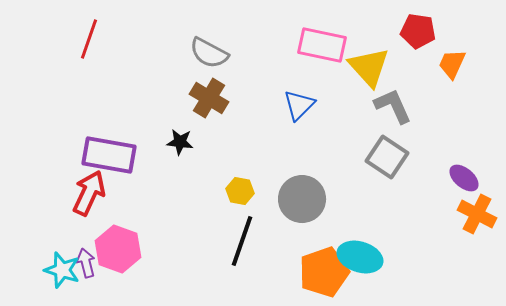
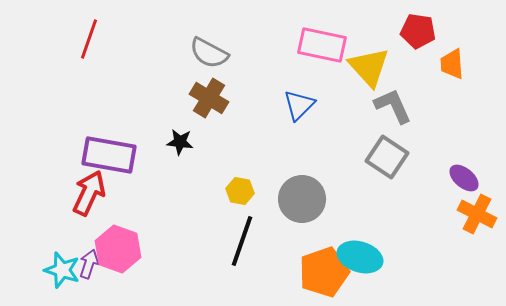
orange trapezoid: rotated 28 degrees counterclockwise
purple arrow: moved 3 px right, 1 px down; rotated 32 degrees clockwise
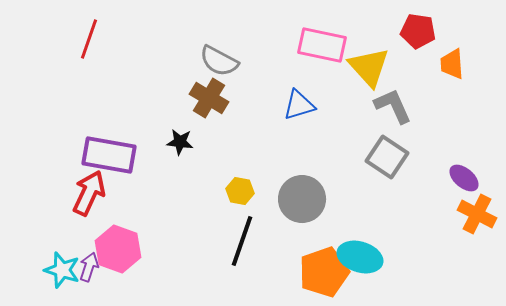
gray semicircle: moved 10 px right, 8 px down
blue triangle: rotated 28 degrees clockwise
purple arrow: moved 3 px down
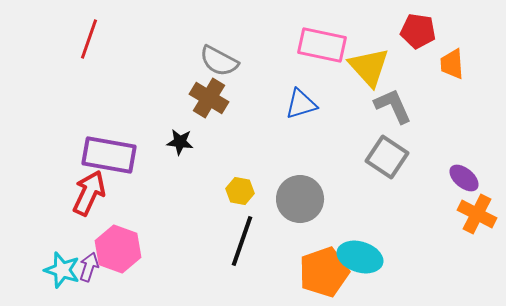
blue triangle: moved 2 px right, 1 px up
gray circle: moved 2 px left
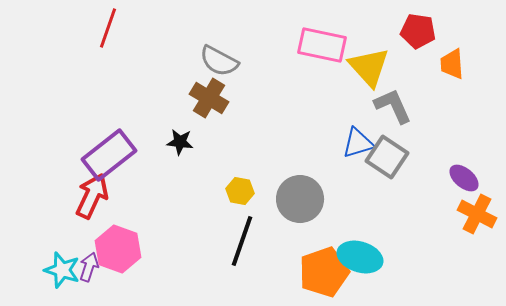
red line: moved 19 px right, 11 px up
blue triangle: moved 57 px right, 39 px down
purple rectangle: rotated 48 degrees counterclockwise
red arrow: moved 3 px right, 3 px down
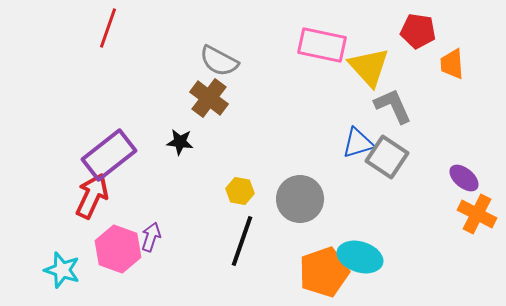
brown cross: rotated 6 degrees clockwise
purple arrow: moved 62 px right, 30 px up
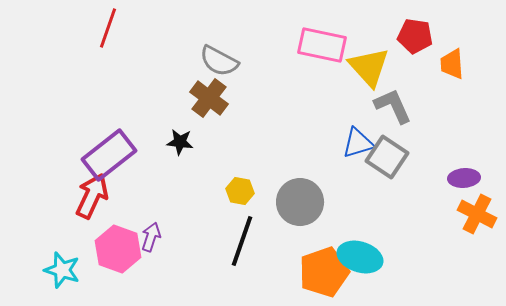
red pentagon: moved 3 px left, 5 px down
purple ellipse: rotated 44 degrees counterclockwise
gray circle: moved 3 px down
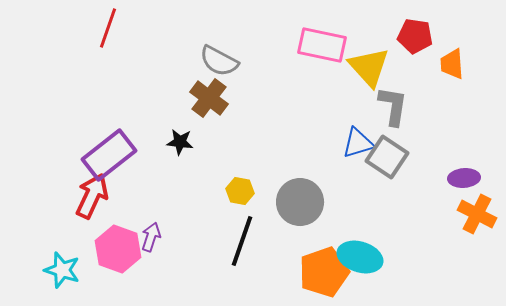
gray L-shape: rotated 33 degrees clockwise
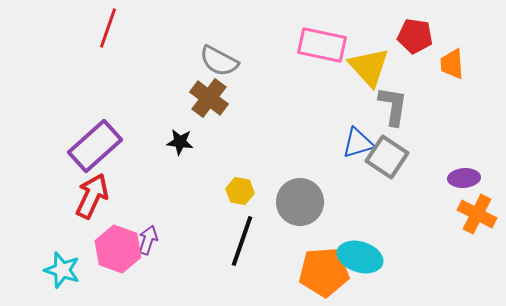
purple rectangle: moved 14 px left, 9 px up; rotated 4 degrees counterclockwise
purple arrow: moved 3 px left, 3 px down
orange pentagon: rotated 15 degrees clockwise
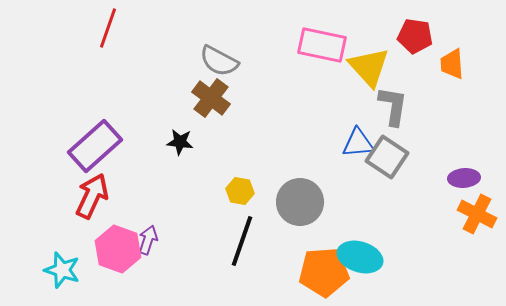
brown cross: moved 2 px right
blue triangle: rotated 12 degrees clockwise
